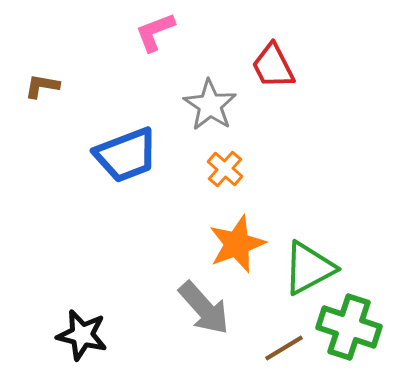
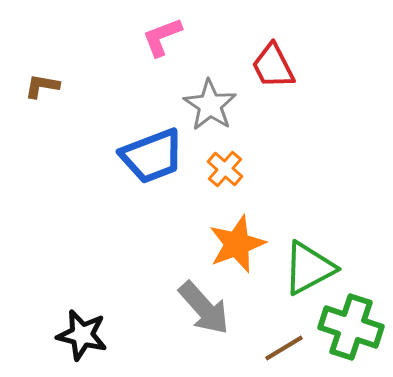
pink L-shape: moved 7 px right, 5 px down
blue trapezoid: moved 26 px right, 1 px down
green cross: moved 2 px right
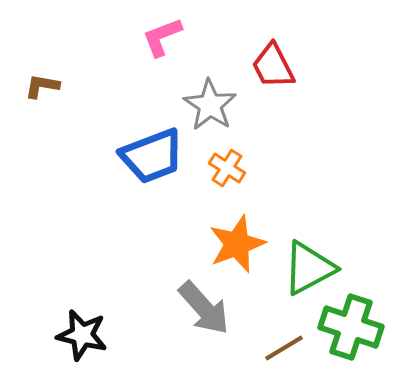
orange cross: moved 2 px right, 1 px up; rotated 9 degrees counterclockwise
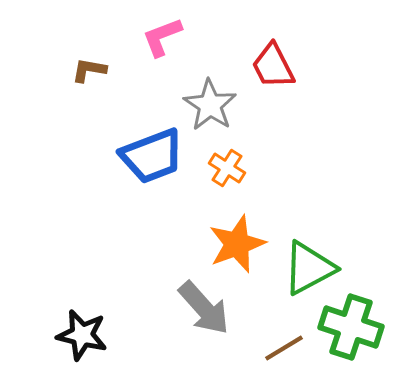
brown L-shape: moved 47 px right, 16 px up
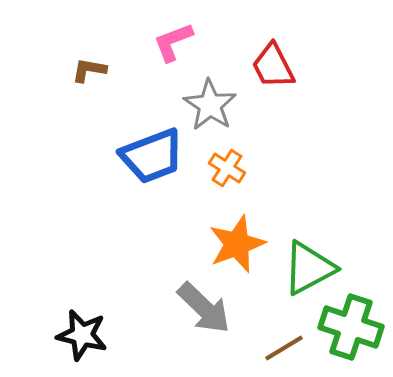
pink L-shape: moved 11 px right, 5 px down
gray arrow: rotated 4 degrees counterclockwise
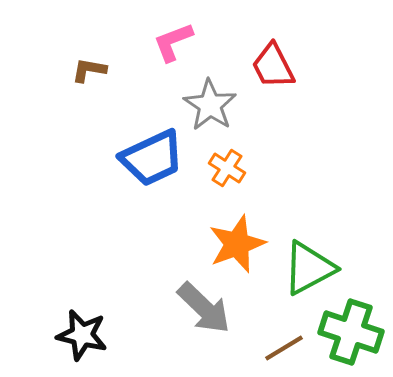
blue trapezoid: moved 2 px down; rotated 4 degrees counterclockwise
green cross: moved 5 px down
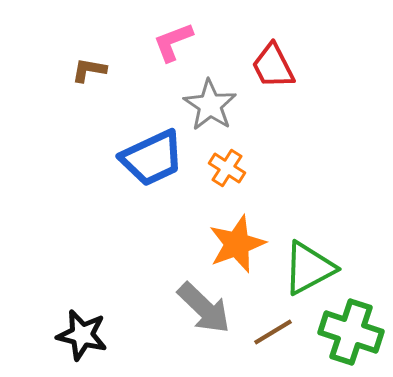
brown line: moved 11 px left, 16 px up
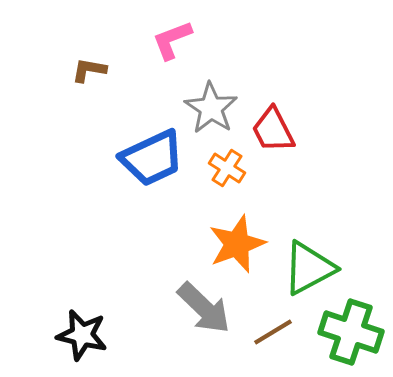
pink L-shape: moved 1 px left, 2 px up
red trapezoid: moved 64 px down
gray star: moved 1 px right, 3 px down
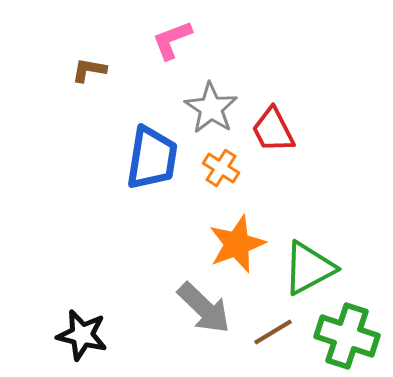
blue trapezoid: rotated 56 degrees counterclockwise
orange cross: moved 6 px left
green cross: moved 4 px left, 4 px down
